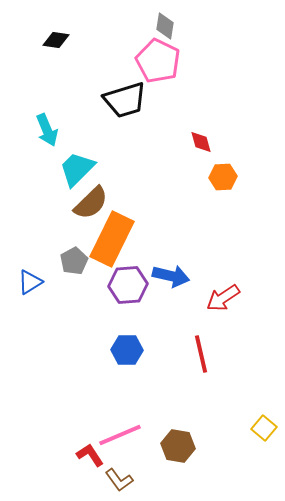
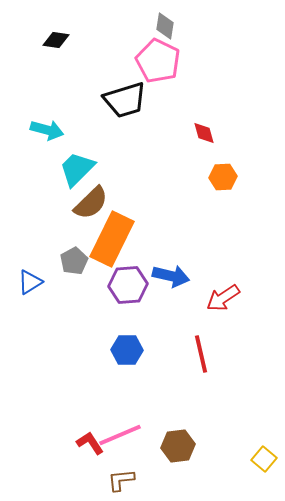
cyan arrow: rotated 52 degrees counterclockwise
red diamond: moved 3 px right, 9 px up
yellow square: moved 31 px down
brown hexagon: rotated 16 degrees counterclockwise
red L-shape: moved 12 px up
brown L-shape: moved 2 px right; rotated 120 degrees clockwise
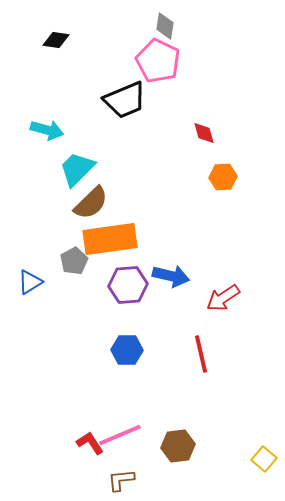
black trapezoid: rotated 6 degrees counterclockwise
orange rectangle: moved 2 px left; rotated 56 degrees clockwise
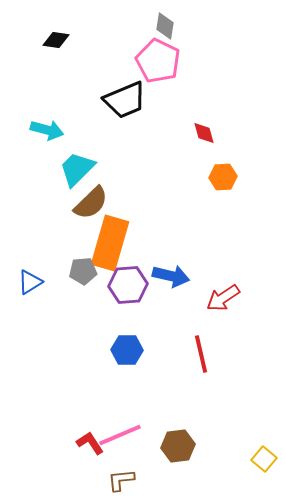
orange rectangle: moved 4 px down; rotated 66 degrees counterclockwise
gray pentagon: moved 9 px right, 10 px down; rotated 24 degrees clockwise
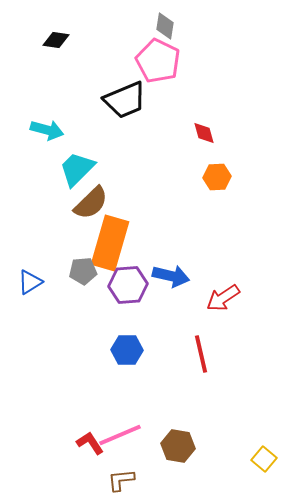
orange hexagon: moved 6 px left
brown hexagon: rotated 16 degrees clockwise
